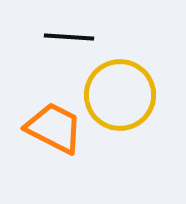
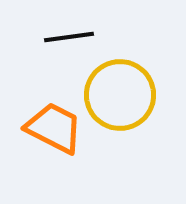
black line: rotated 12 degrees counterclockwise
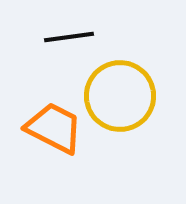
yellow circle: moved 1 px down
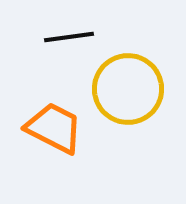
yellow circle: moved 8 px right, 7 px up
